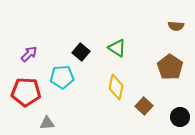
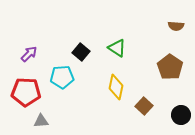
black circle: moved 1 px right, 2 px up
gray triangle: moved 6 px left, 2 px up
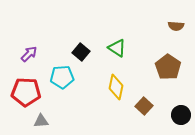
brown pentagon: moved 2 px left
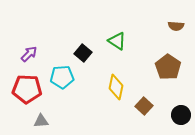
green triangle: moved 7 px up
black square: moved 2 px right, 1 px down
red pentagon: moved 1 px right, 3 px up
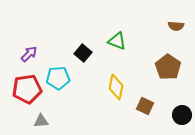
green triangle: rotated 12 degrees counterclockwise
cyan pentagon: moved 4 px left, 1 px down
red pentagon: rotated 12 degrees counterclockwise
brown square: moved 1 px right; rotated 18 degrees counterclockwise
black circle: moved 1 px right
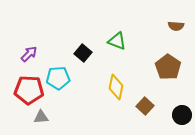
red pentagon: moved 2 px right, 1 px down; rotated 12 degrees clockwise
brown square: rotated 18 degrees clockwise
gray triangle: moved 4 px up
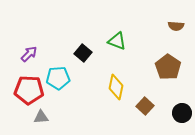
black circle: moved 2 px up
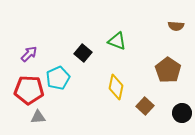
brown pentagon: moved 3 px down
cyan pentagon: rotated 20 degrees counterclockwise
gray triangle: moved 3 px left
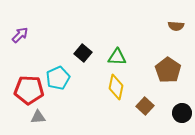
green triangle: moved 16 px down; rotated 18 degrees counterclockwise
purple arrow: moved 9 px left, 19 px up
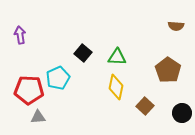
purple arrow: rotated 54 degrees counterclockwise
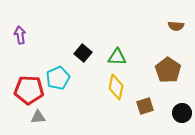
brown square: rotated 30 degrees clockwise
